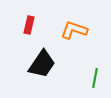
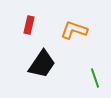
green line: rotated 30 degrees counterclockwise
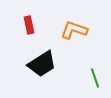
red rectangle: rotated 24 degrees counterclockwise
black trapezoid: rotated 24 degrees clockwise
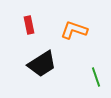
green line: moved 1 px right, 1 px up
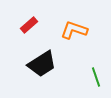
red rectangle: rotated 60 degrees clockwise
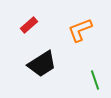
orange L-shape: moved 6 px right; rotated 40 degrees counterclockwise
green line: moved 1 px left, 3 px down
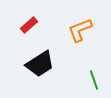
black trapezoid: moved 2 px left
green line: moved 1 px left
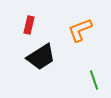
red rectangle: rotated 36 degrees counterclockwise
black trapezoid: moved 1 px right, 7 px up
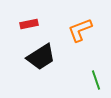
red rectangle: moved 1 px up; rotated 66 degrees clockwise
green line: moved 2 px right
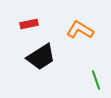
orange L-shape: rotated 52 degrees clockwise
